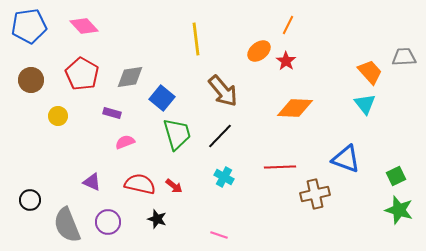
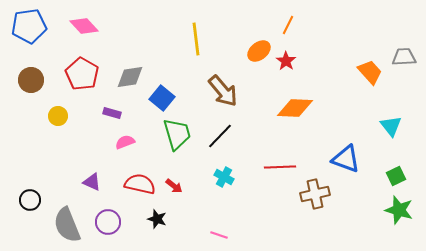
cyan triangle: moved 26 px right, 22 px down
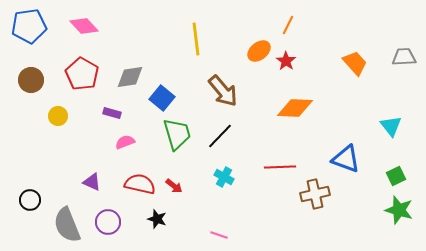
orange trapezoid: moved 15 px left, 9 px up
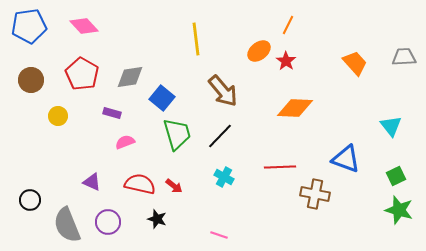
brown cross: rotated 24 degrees clockwise
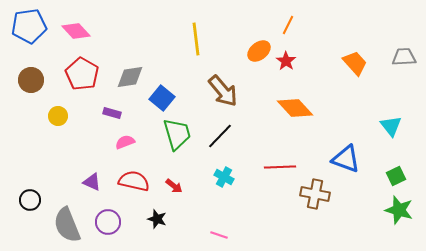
pink diamond: moved 8 px left, 5 px down
orange diamond: rotated 45 degrees clockwise
red semicircle: moved 6 px left, 3 px up
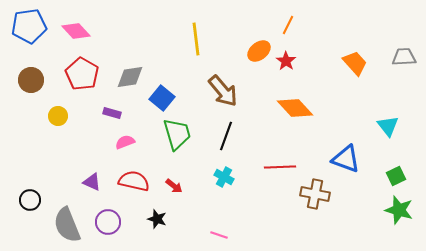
cyan triangle: moved 3 px left
black line: moved 6 px right; rotated 24 degrees counterclockwise
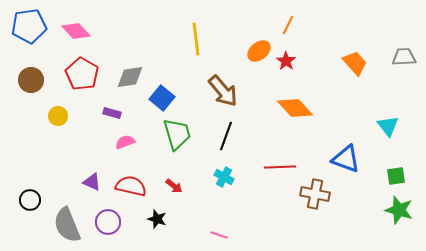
green square: rotated 18 degrees clockwise
red semicircle: moved 3 px left, 5 px down
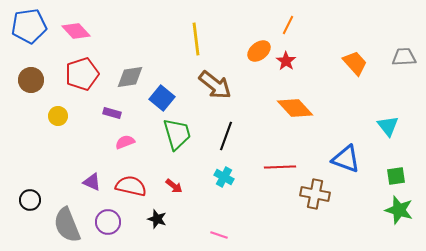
red pentagon: rotated 24 degrees clockwise
brown arrow: moved 8 px left, 6 px up; rotated 12 degrees counterclockwise
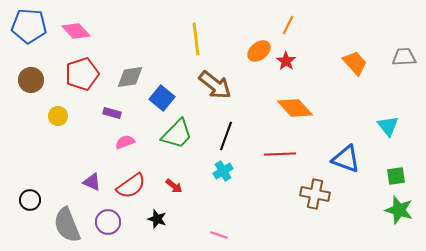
blue pentagon: rotated 12 degrees clockwise
green trapezoid: rotated 60 degrees clockwise
red line: moved 13 px up
cyan cross: moved 1 px left, 6 px up; rotated 30 degrees clockwise
red semicircle: rotated 132 degrees clockwise
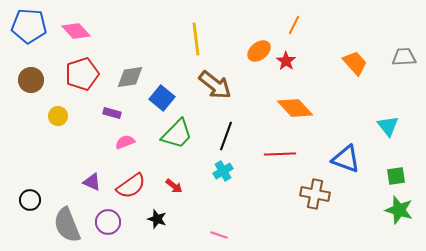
orange line: moved 6 px right
